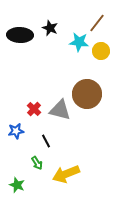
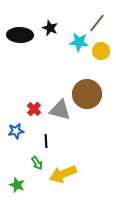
black line: rotated 24 degrees clockwise
yellow arrow: moved 3 px left
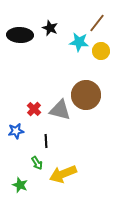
brown circle: moved 1 px left, 1 px down
green star: moved 3 px right
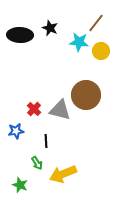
brown line: moved 1 px left
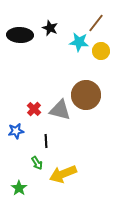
green star: moved 1 px left, 3 px down; rotated 14 degrees clockwise
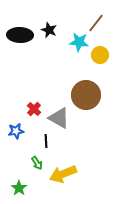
black star: moved 1 px left, 2 px down
yellow circle: moved 1 px left, 4 px down
gray triangle: moved 1 px left, 8 px down; rotated 15 degrees clockwise
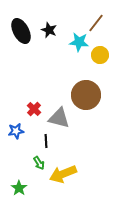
black ellipse: moved 1 px right, 4 px up; rotated 60 degrees clockwise
gray triangle: rotated 15 degrees counterclockwise
green arrow: moved 2 px right
